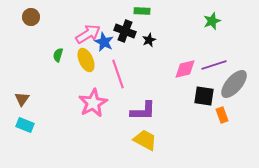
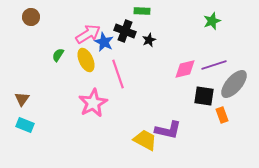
green semicircle: rotated 16 degrees clockwise
purple L-shape: moved 25 px right, 19 px down; rotated 12 degrees clockwise
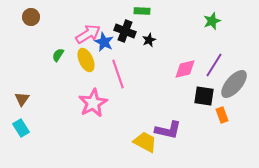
purple line: rotated 40 degrees counterclockwise
cyan rectangle: moved 4 px left, 3 px down; rotated 36 degrees clockwise
yellow trapezoid: moved 2 px down
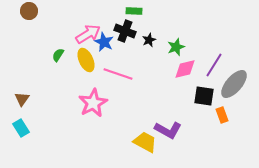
green rectangle: moved 8 px left
brown circle: moved 2 px left, 6 px up
green star: moved 36 px left, 26 px down
pink line: rotated 52 degrees counterclockwise
purple L-shape: rotated 16 degrees clockwise
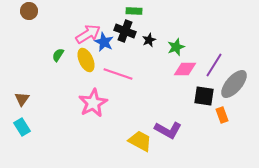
pink diamond: rotated 15 degrees clockwise
cyan rectangle: moved 1 px right, 1 px up
yellow trapezoid: moved 5 px left, 1 px up
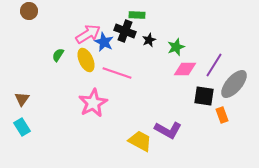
green rectangle: moved 3 px right, 4 px down
pink line: moved 1 px left, 1 px up
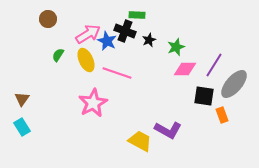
brown circle: moved 19 px right, 8 px down
blue star: moved 3 px right, 1 px up
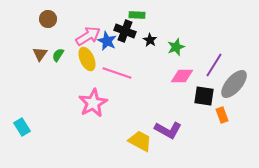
pink arrow: moved 2 px down
black star: moved 1 px right; rotated 16 degrees counterclockwise
yellow ellipse: moved 1 px right, 1 px up
pink diamond: moved 3 px left, 7 px down
brown triangle: moved 18 px right, 45 px up
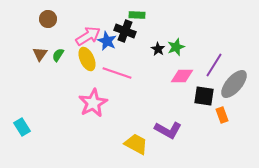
black star: moved 8 px right, 9 px down
yellow trapezoid: moved 4 px left, 3 px down
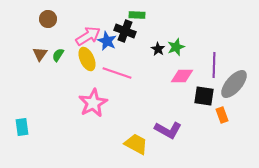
purple line: rotated 30 degrees counterclockwise
cyan rectangle: rotated 24 degrees clockwise
